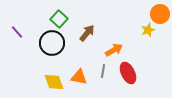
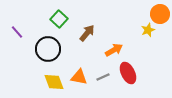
black circle: moved 4 px left, 6 px down
gray line: moved 6 px down; rotated 56 degrees clockwise
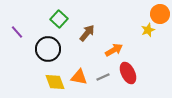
yellow diamond: moved 1 px right
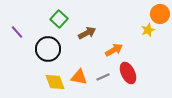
brown arrow: rotated 24 degrees clockwise
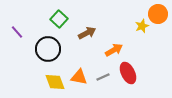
orange circle: moved 2 px left
yellow star: moved 6 px left, 4 px up
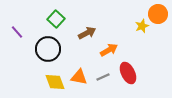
green square: moved 3 px left
orange arrow: moved 5 px left
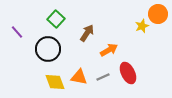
brown arrow: rotated 30 degrees counterclockwise
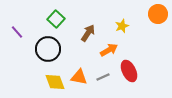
yellow star: moved 20 px left
brown arrow: moved 1 px right
red ellipse: moved 1 px right, 2 px up
